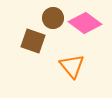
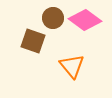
pink diamond: moved 3 px up
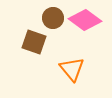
brown square: moved 1 px right, 1 px down
orange triangle: moved 3 px down
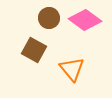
brown circle: moved 4 px left
brown square: moved 8 px down; rotated 10 degrees clockwise
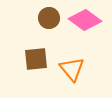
brown square: moved 2 px right, 9 px down; rotated 35 degrees counterclockwise
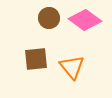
orange triangle: moved 2 px up
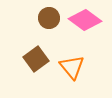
brown square: rotated 30 degrees counterclockwise
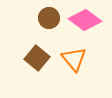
brown square: moved 1 px right, 1 px up; rotated 15 degrees counterclockwise
orange triangle: moved 2 px right, 8 px up
